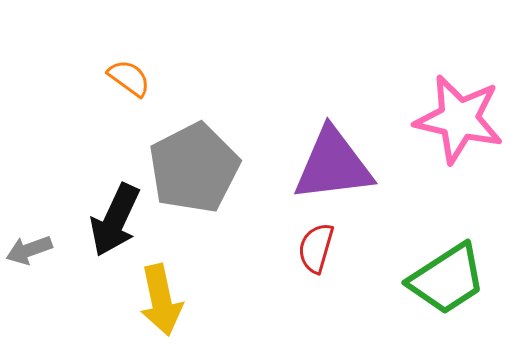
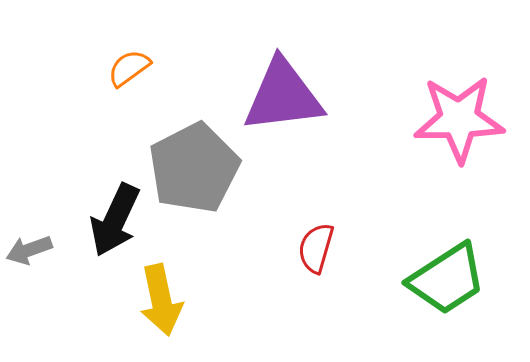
orange semicircle: moved 10 px up; rotated 72 degrees counterclockwise
pink star: rotated 14 degrees counterclockwise
purple triangle: moved 50 px left, 69 px up
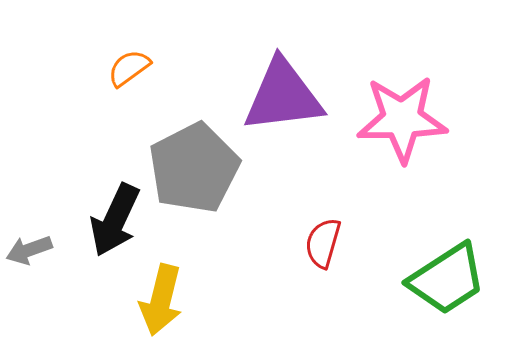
pink star: moved 57 px left
red semicircle: moved 7 px right, 5 px up
yellow arrow: rotated 26 degrees clockwise
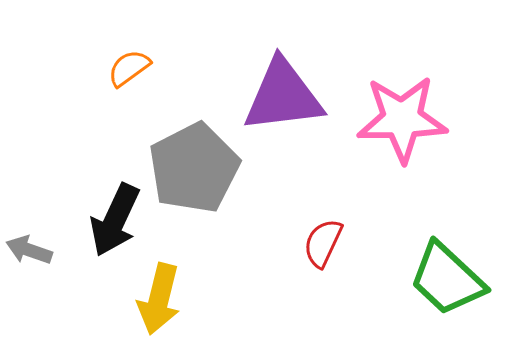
red semicircle: rotated 9 degrees clockwise
gray arrow: rotated 39 degrees clockwise
green trapezoid: rotated 76 degrees clockwise
yellow arrow: moved 2 px left, 1 px up
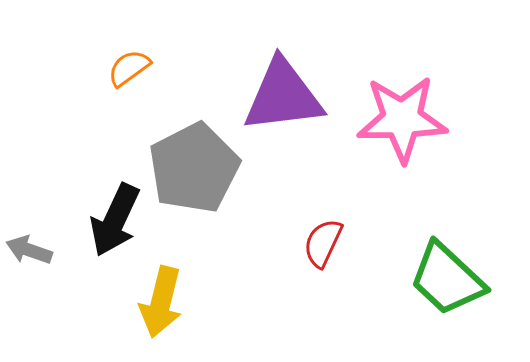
yellow arrow: moved 2 px right, 3 px down
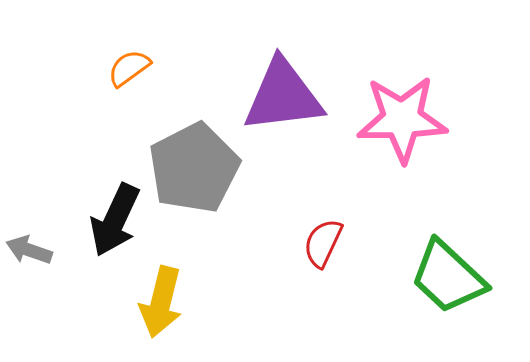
green trapezoid: moved 1 px right, 2 px up
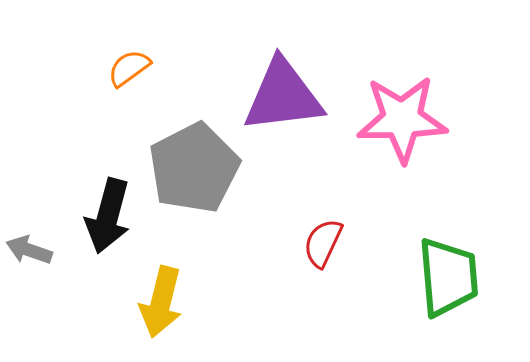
black arrow: moved 7 px left, 4 px up; rotated 10 degrees counterclockwise
green trapezoid: rotated 138 degrees counterclockwise
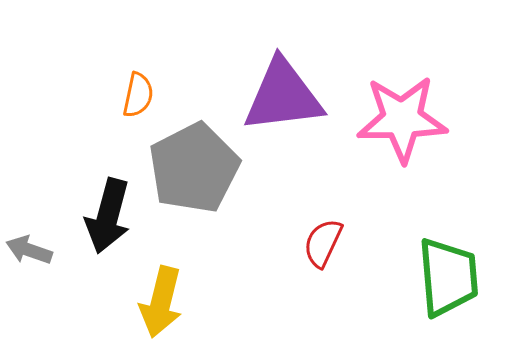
orange semicircle: moved 9 px right, 27 px down; rotated 138 degrees clockwise
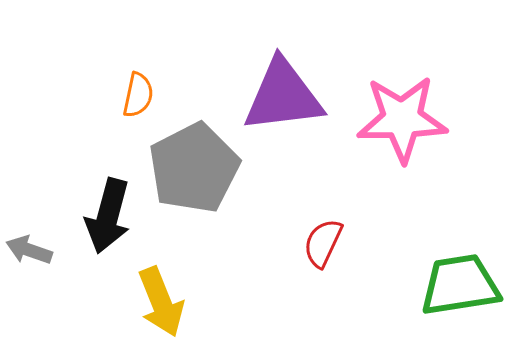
green trapezoid: moved 12 px right, 8 px down; rotated 94 degrees counterclockwise
yellow arrow: rotated 36 degrees counterclockwise
